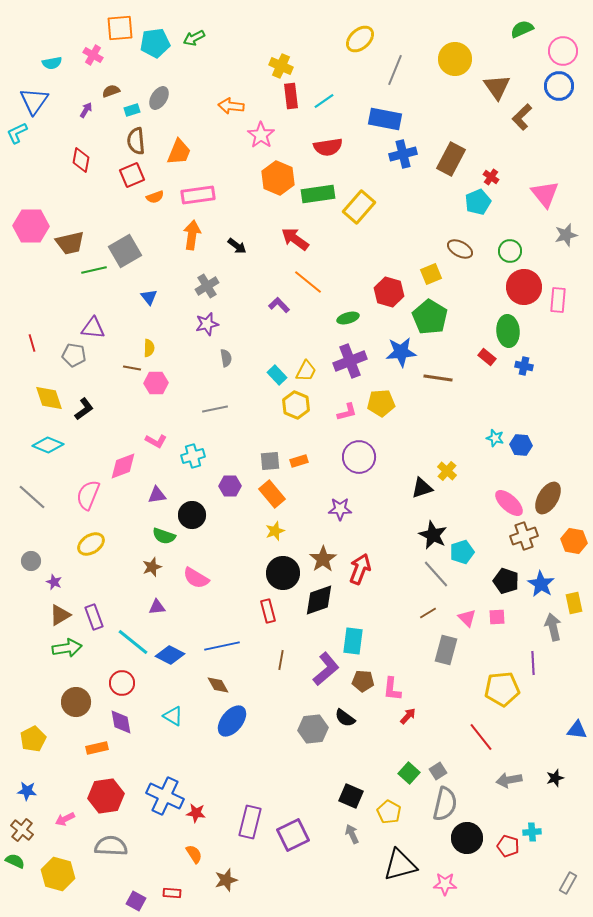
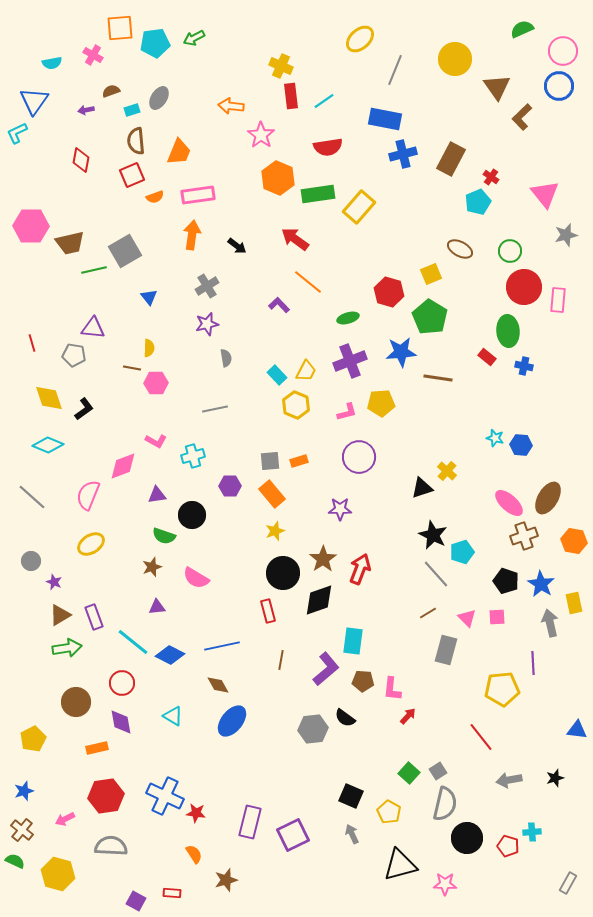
purple arrow at (86, 110): rotated 133 degrees counterclockwise
gray arrow at (553, 627): moved 3 px left, 4 px up
blue star at (27, 791): moved 3 px left; rotated 24 degrees counterclockwise
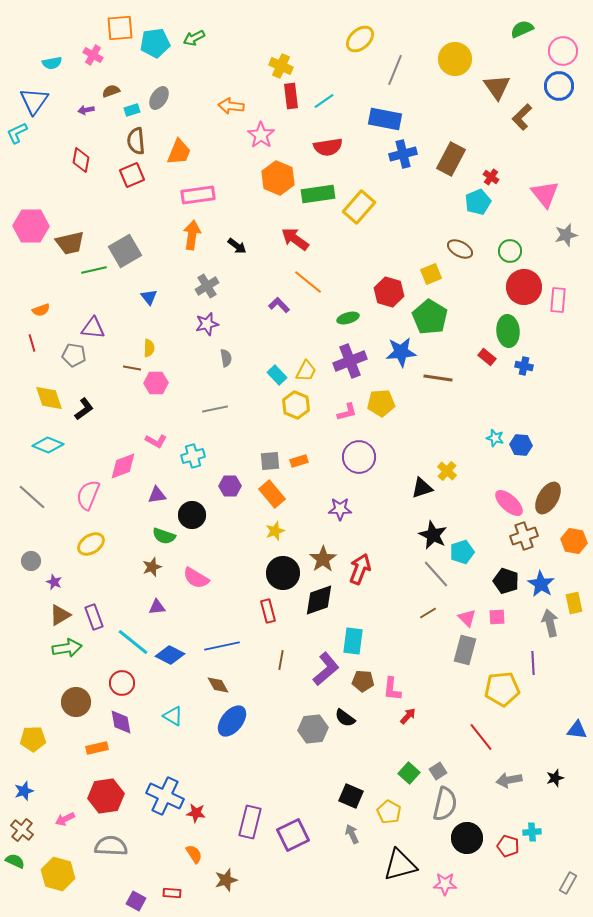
orange semicircle at (155, 197): moved 114 px left, 113 px down
gray rectangle at (446, 650): moved 19 px right
yellow pentagon at (33, 739): rotated 25 degrees clockwise
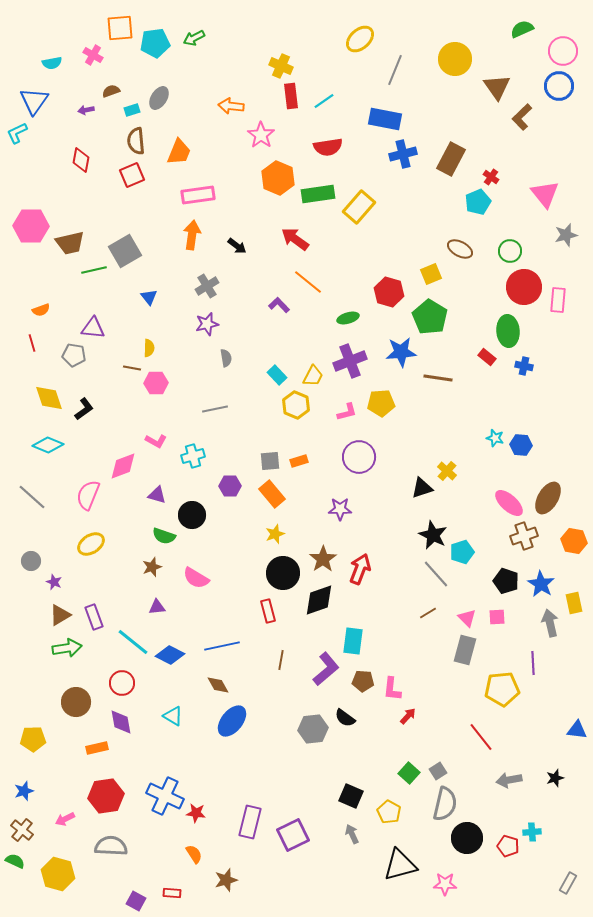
yellow trapezoid at (306, 371): moved 7 px right, 5 px down
purple triangle at (157, 495): rotated 24 degrees clockwise
yellow star at (275, 531): moved 3 px down
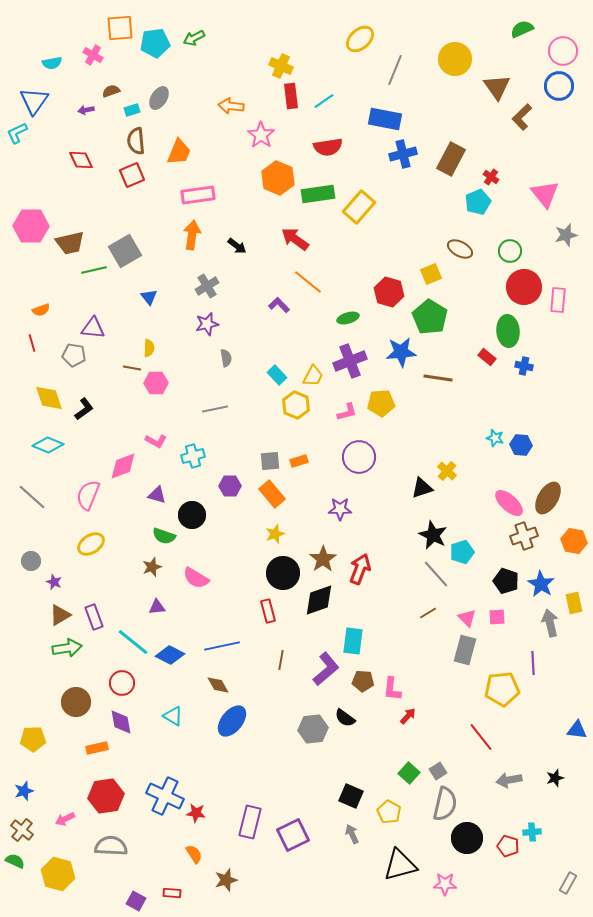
red diamond at (81, 160): rotated 35 degrees counterclockwise
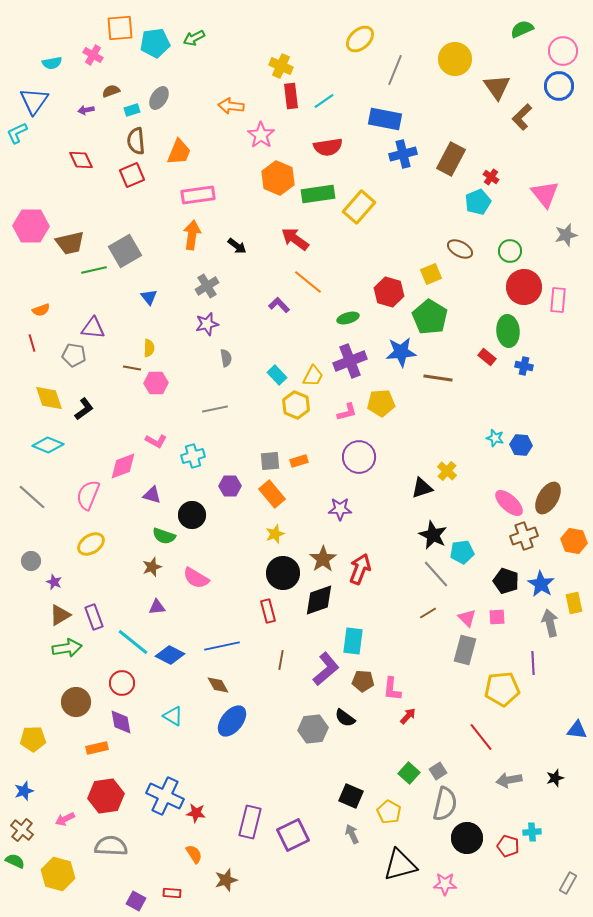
purple triangle at (157, 495): moved 5 px left
cyan pentagon at (462, 552): rotated 10 degrees clockwise
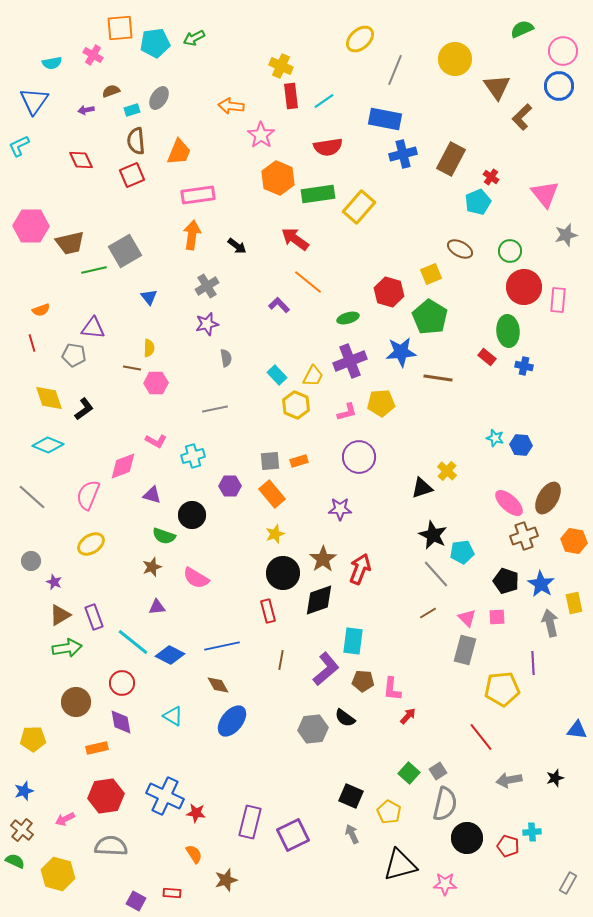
cyan L-shape at (17, 133): moved 2 px right, 13 px down
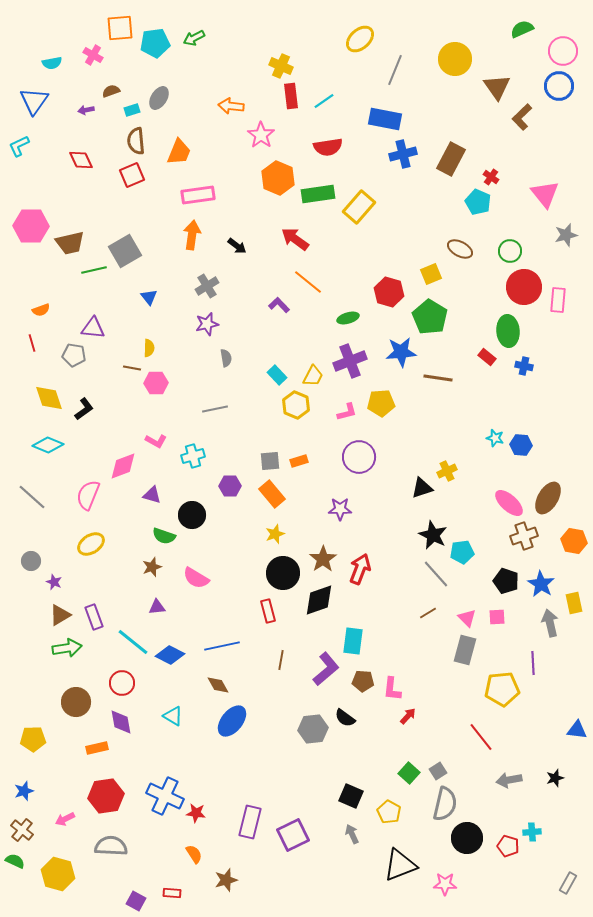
cyan pentagon at (478, 202): rotated 25 degrees counterclockwise
yellow cross at (447, 471): rotated 24 degrees clockwise
black triangle at (400, 865): rotated 6 degrees counterclockwise
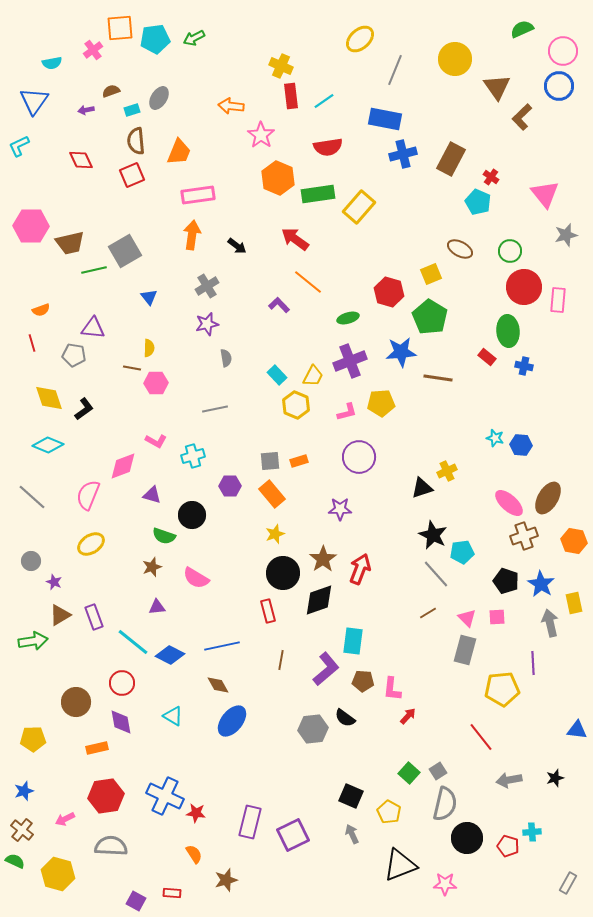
cyan pentagon at (155, 43): moved 4 px up
pink cross at (93, 55): moved 5 px up; rotated 24 degrees clockwise
green arrow at (67, 648): moved 34 px left, 7 px up
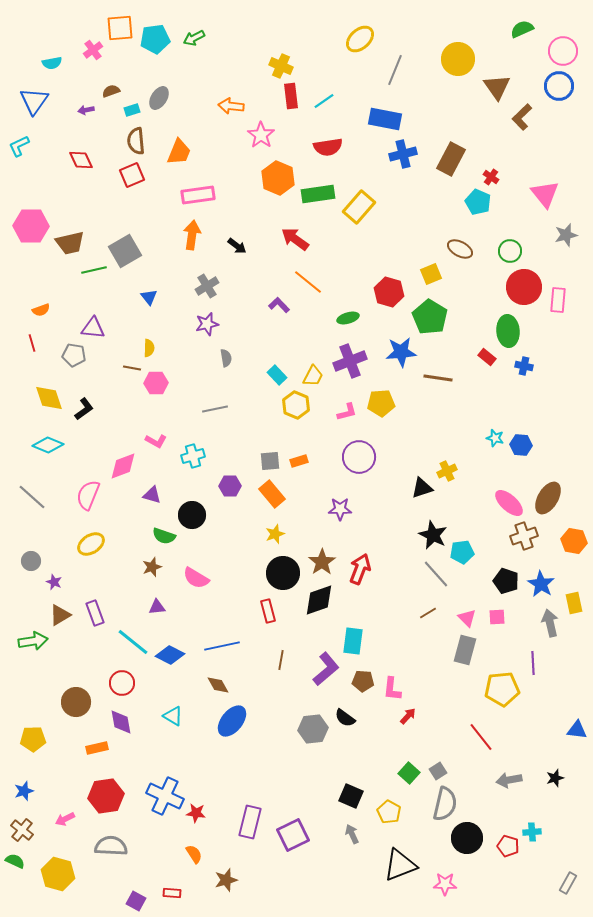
yellow circle at (455, 59): moved 3 px right
brown star at (323, 559): moved 1 px left, 3 px down
purple rectangle at (94, 617): moved 1 px right, 4 px up
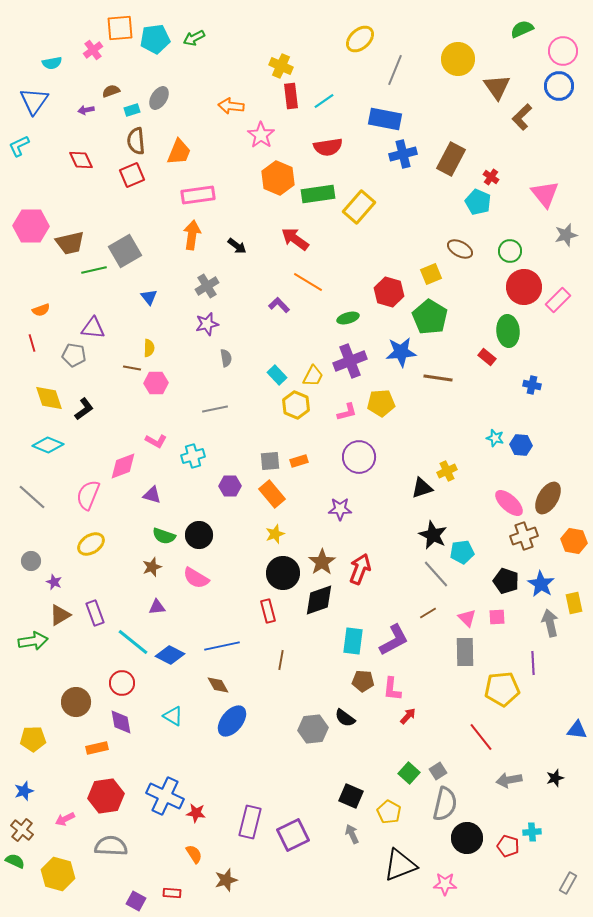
orange line at (308, 282): rotated 8 degrees counterclockwise
pink rectangle at (558, 300): rotated 40 degrees clockwise
blue cross at (524, 366): moved 8 px right, 19 px down
black circle at (192, 515): moved 7 px right, 20 px down
gray rectangle at (465, 650): moved 2 px down; rotated 16 degrees counterclockwise
purple L-shape at (326, 669): moved 68 px right, 29 px up; rotated 12 degrees clockwise
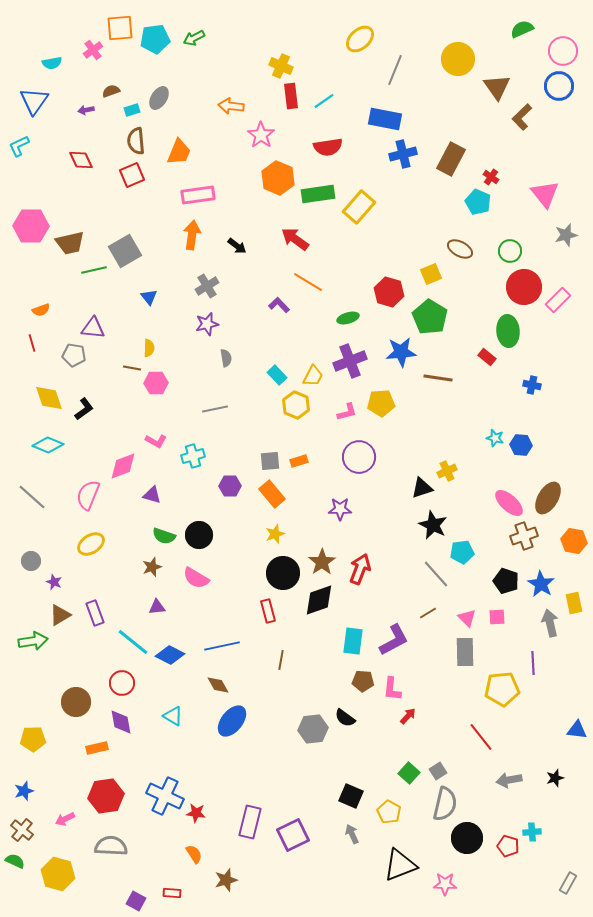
black star at (433, 535): moved 10 px up
